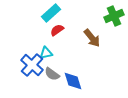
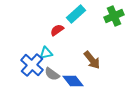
cyan rectangle: moved 25 px right, 1 px down
brown arrow: moved 22 px down
blue diamond: rotated 20 degrees counterclockwise
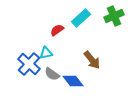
cyan rectangle: moved 5 px right, 4 px down
blue cross: moved 3 px left, 1 px up
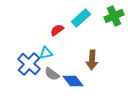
brown arrow: rotated 42 degrees clockwise
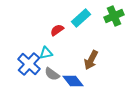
brown arrow: moved 1 px left; rotated 24 degrees clockwise
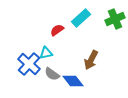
green cross: moved 1 px right, 3 px down
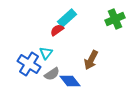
cyan rectangle: moved 14 px left
cyan triangle: rotated 40 degrees counterclockwise
blue cross: rotated 10 degrees counterclockwise
gray semicircle: rotated 70 degrees counterclockwise
blue diamond: moved 3 px left
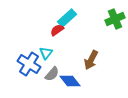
gray semicircle: rotated 14 degrees counterclockwise
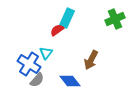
cyan rectangle: rotated 24 degrees counterclockwise
gray semicircle: moved 15 px left, 6 px down
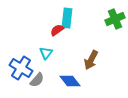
cyan rectangle: rotated 18 degrees counterclockwise
blue cross: moved 8 px left, 4 px down
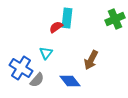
red semicircle: moved 1 px left, 3 px up
